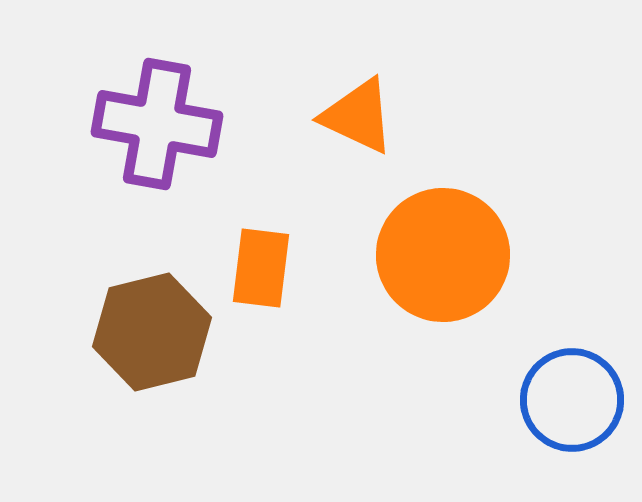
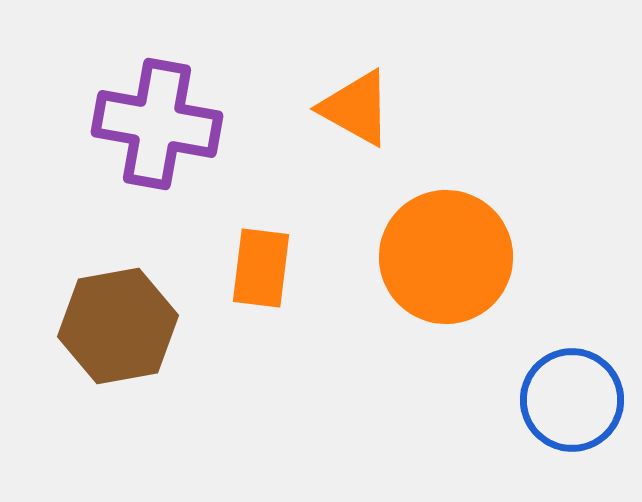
orange triangle: moved 2 px left, 8 px up; rotated 4 degrees clockwise
orange circle: moved 3 px right, 2 px down
brown hexagon: moved 34 px left, 6 px up; rotated 4 degrees clockwise
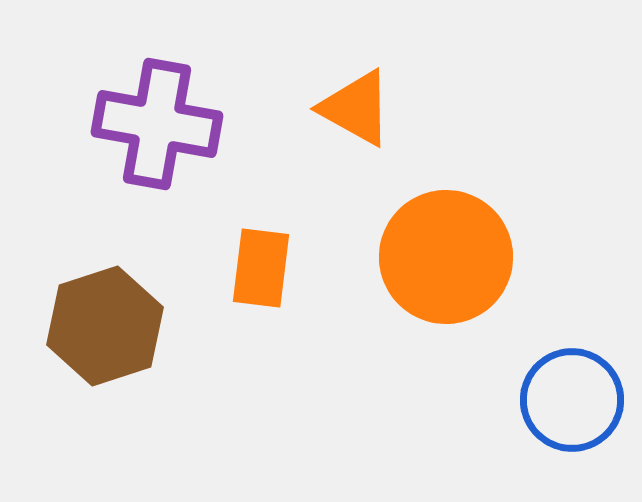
brown hexagon: moved 13 px left; rotated 8 degrees counterclockwise
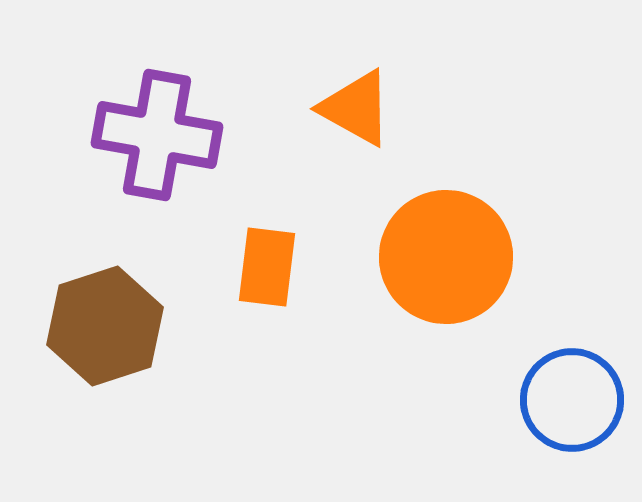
purple cross: moved 11 px down
orange rectangle: moved 6 px right, 1 px up
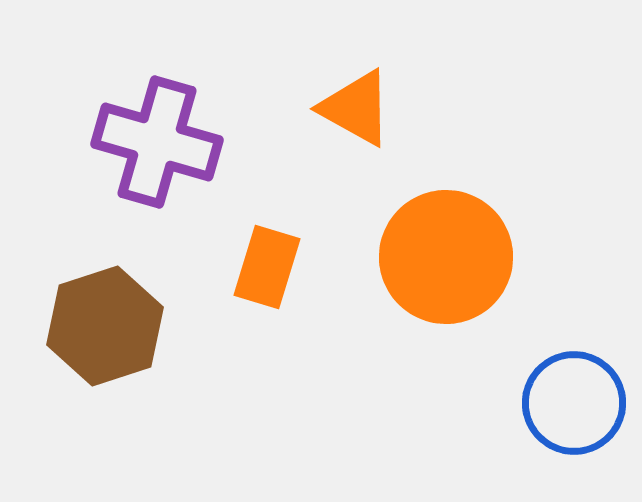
purple cross: moved 7 px down; rotated 6 degrees clockwise
orange rectangle: rotated 10 degrees clockwise
blue circle: moved 2 px right, 3 px down
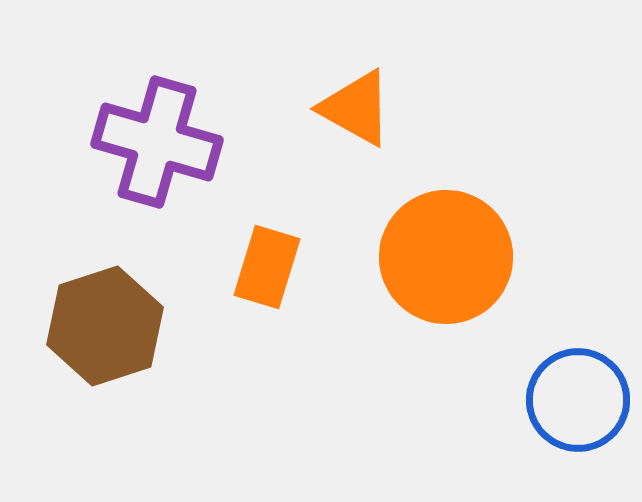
blue circle: moved 4 px right, 3 px up
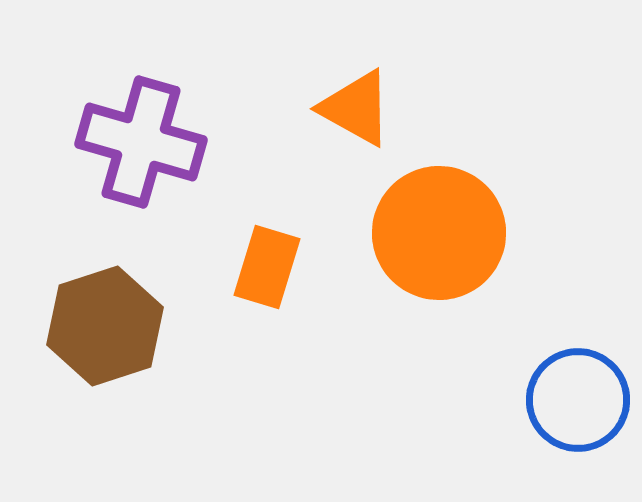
purple cross: moved 16 px left
orange circle: moved 7 px left, 24 px up
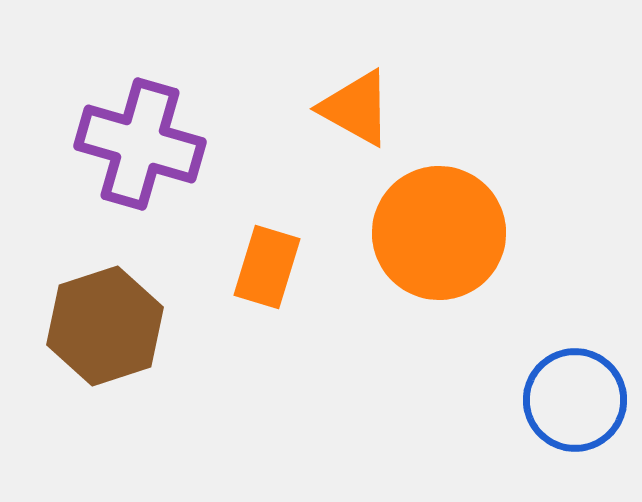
purple cross: moved 1 px left, 2 px down
blue circle: moved 3 px left
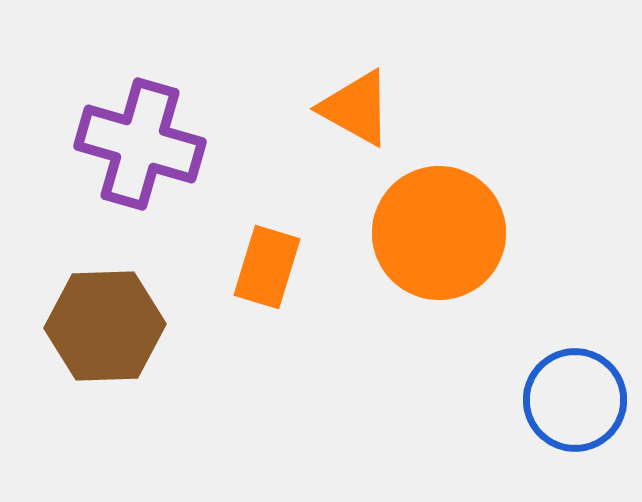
brown hexagon: rotated 16 degrees clockwise
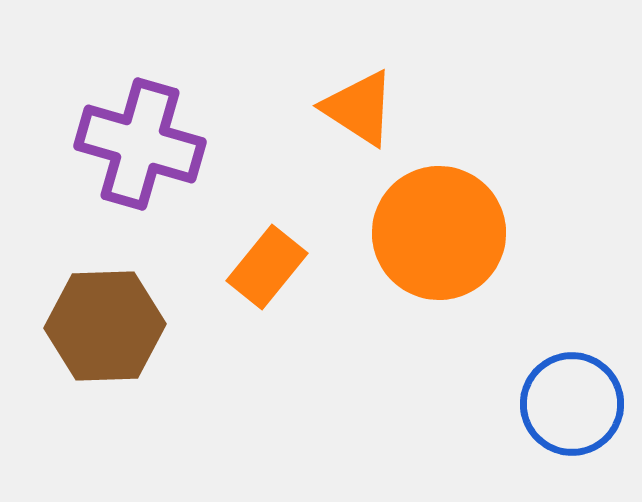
orange triangle: moved 3 px right; rotated 4 degrees clockwise
orange rectangle: rotated 22 degrees clockwise
blue circle: moved 3 px left, 4 px down
